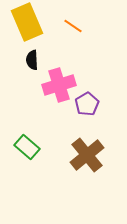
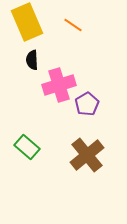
orange line: moved 1 px up
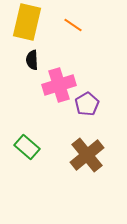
yellow rectangle: rotated 36 degrees clockwise
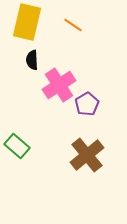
pink cross: rotated 16 degrees counterclockwise
green rectangle: moved 10 px left, 1 px up
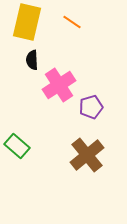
orange line: moved 1 px left, 3 px up
purple pentagon: moved 4 px right, 3 px down; rotated 15 degrees clockwise
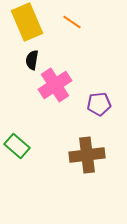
yellow rectangle: rotated 36 degrees counterclockwise
black semicircle: rotated 12 degrees clockwise
pink cross: moved 4 px left
purple pentagon: moved 8 px right, 3 px up; rotated 10 degrees clockwise
brown cross: rotated 32 degrees clockwise
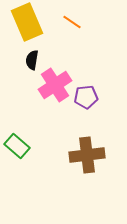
purple pentagon: moved 13 px left, 7 px up
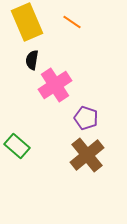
purple pentagon: moved 21 px down; rotated 25 degrees clockwise
brown cross: rotated 32 degrees counterclockwise
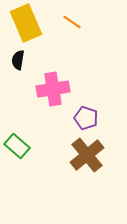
yellow rectangle: moved 1 px left, 1 px down
black semicircle: moved 14 px left
pink cross: moved 2 px left, 4 px down; rotated 24 degrees clockwise
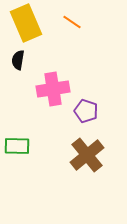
purple pentagon: moved 7 px up
green rectangle: rotated 40 degrees counterclockwise
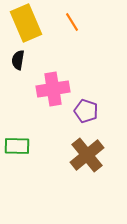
orange line: rotated 24 degrees clockwise
